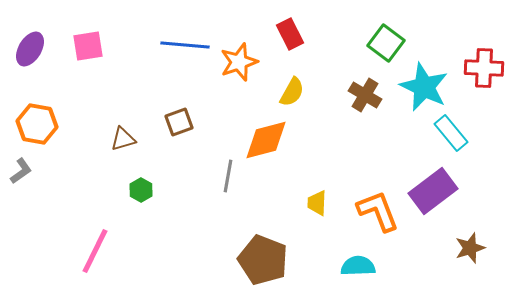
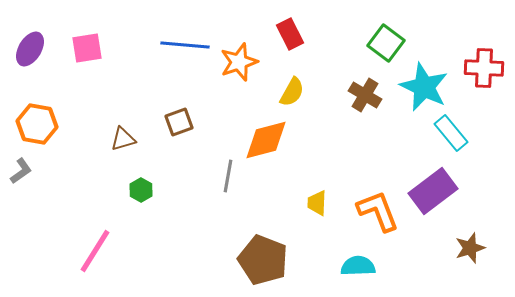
pink square: moved 1 px left, 2 px down
pink line: rotated 6 degrees clockwise
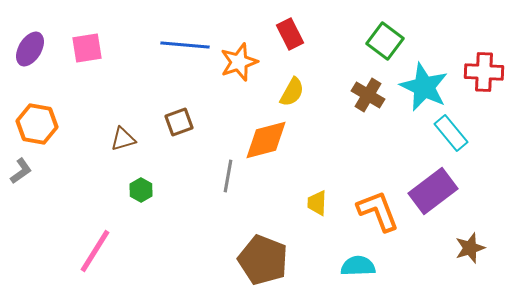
green square: moved 1 px left, 2 px up
red cross: moved 4 px down
brown cross: moved 3 px right
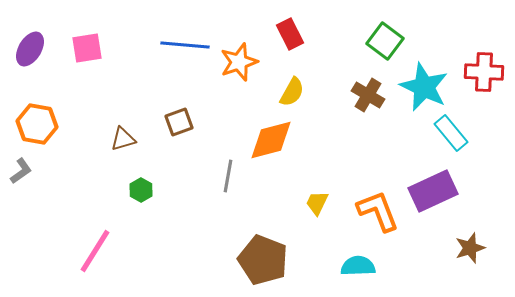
orange diamond: moved 5 px right
purple rectangle: rotated 12 degrees clockwise
yellow trapezoid: rotated 24 degrees clockwise
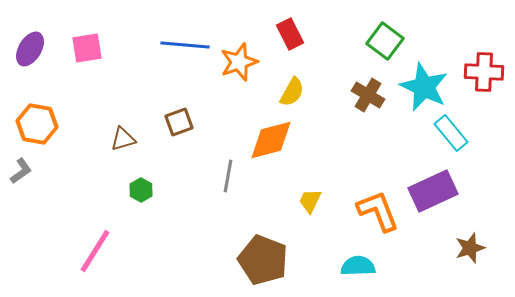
yellow trapezoid: moved 7 px left, 2 px up
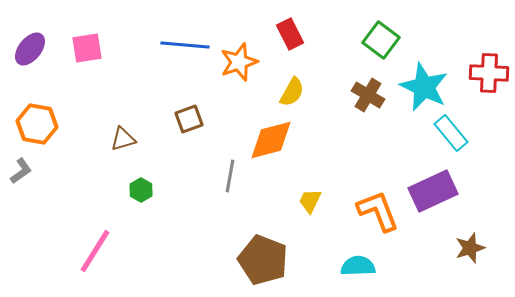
green square: moved 4 px left, 1 px up
purple ellipse: rotated 8 degrees clockwise
red cross: moved 5 px right, 1 px down
brown square: moved 10 px right, 3 px up
gray line: moved 2 px right
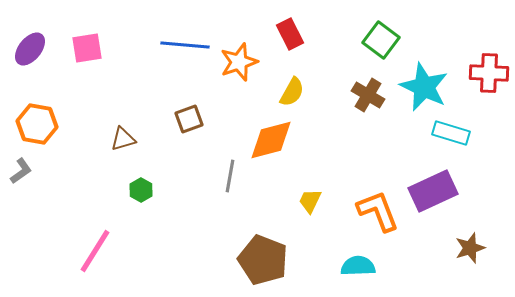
cyan rectangle: rotated 33 degrees counterclockwise
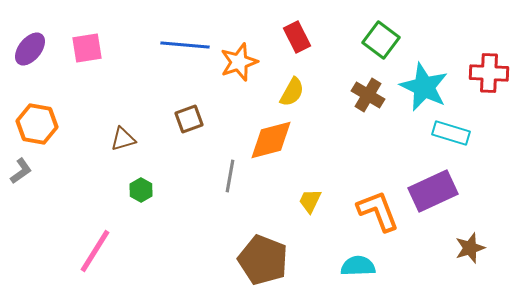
red rectangle: moved 7 px right, 3 px down
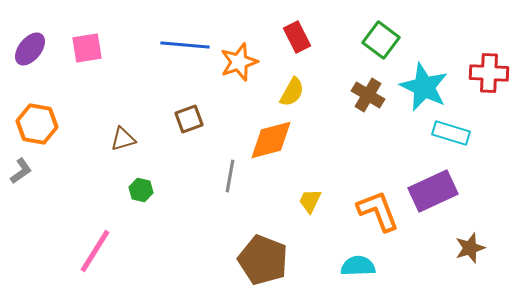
green hexagon: rotated 15 degrees counterclockwise
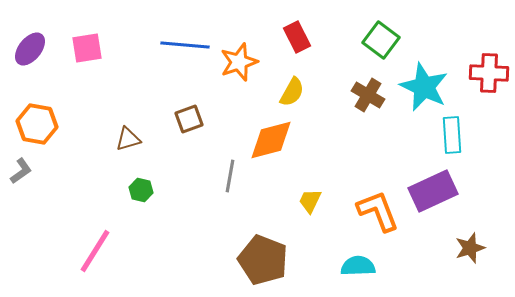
cyan rectangle: moved 1 px right, 2 px down; rotated 69 degrees clockwise
brown triangle: moved 5 px right
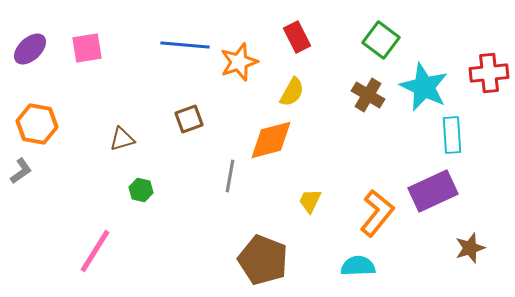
purple ellipse: rotated 8 degrees clockwise
red cross: rotated 9 degrees counterclockwise
brown triangle: moved 6 px left
orange L-shape: moved 1 px left, 2 px down; rotated 60 degrees clockwise
